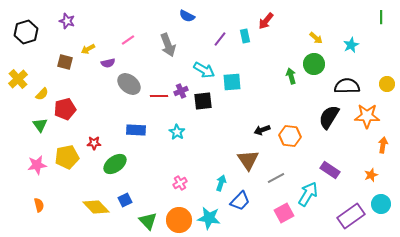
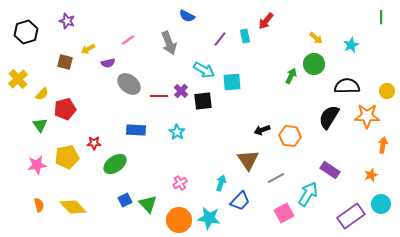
gray arrow at (168, 45): moved 1 px right, 2 px up
green arrow at (291, 76): rotated 42 degrees clockwise
yellow circle at (387, 84): moved 7 px down
purple cross at (181, 91): rotated 24 degrees counterclockwise
yellow diamond at (96, 207): moved 23 px left
green triangle at (148, 221): moved 17 px up
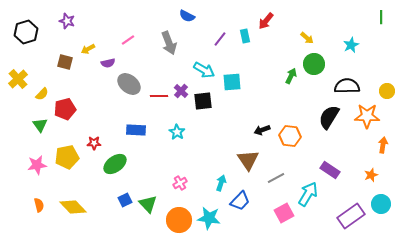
yellow arrow at (316, 38): moved 9 px left
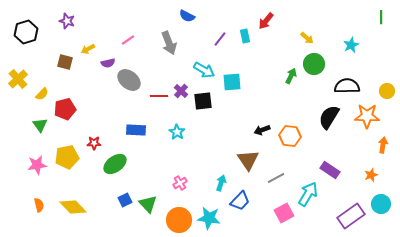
gray ellipse at (129, 84): moved 4 px up
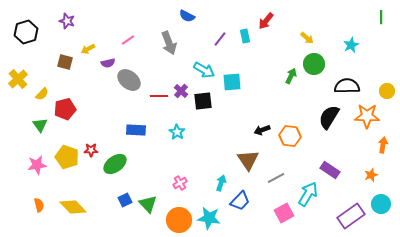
red star at (94, 143): moved 3 px left, 7 px down
yellow pentagon at (67, 157): rotated 30 degrees clockwise
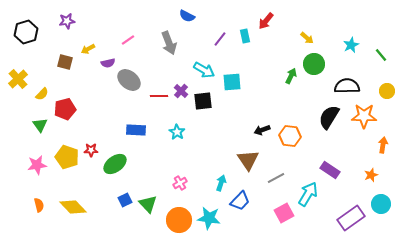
green line at (381, 17): moved 38 px down; rotated 40 degrees counterclockwise
purple star at (67, 21): rotated 28 degrees counterclockwise
orange star at (367, 116): moved 3 px left
purple rectangle at (351, 216): moved 2 px down
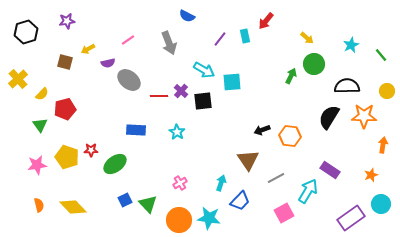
cyan arrow at (308, 194): moved 3 px up
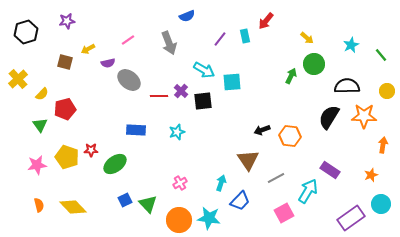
blue semicircle at (187, 16): rotated 49 degrees counterclockwise
cyan star at (177, 132): rotated 21 degrees clockwise
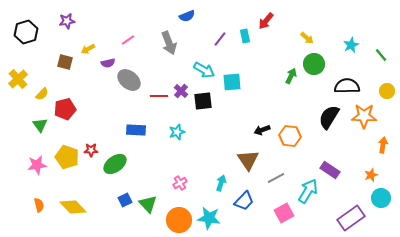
blue trapezoid at (240, 201): moved 4 px right
cyan circle at (381, 204): moved 6 px up
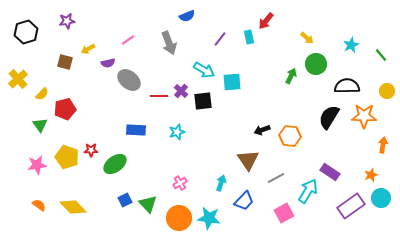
cyan rectangle at (245, 36): moved 4 px right, 1 px down
green circle at (314, 64): moved 2 px right
purple rectangle at (330, 170): moved 2 px down
orange semicircle at (39, 205): rotated 40 degrees counterclockwise
purple rectangle at (351, 218): moved 12 px up
orange circle at (179, 220): moved 2 px up
